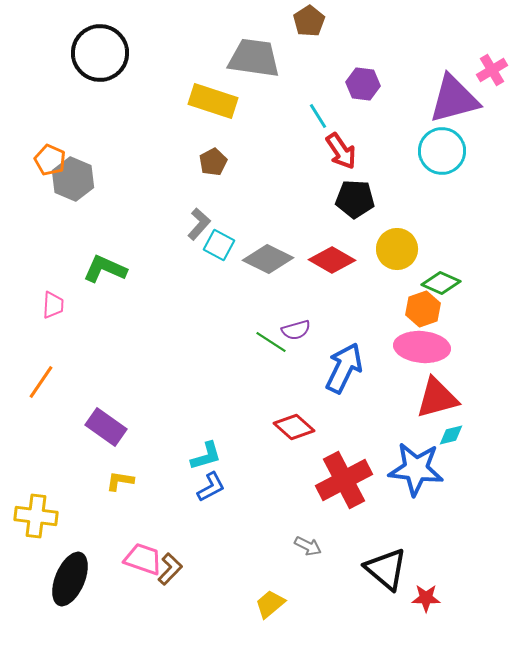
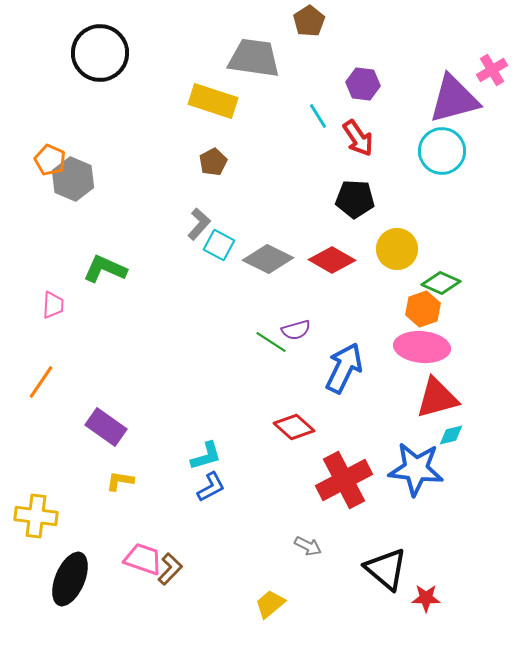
red arrow at (341, 151): moved 17 px right, 13 px up
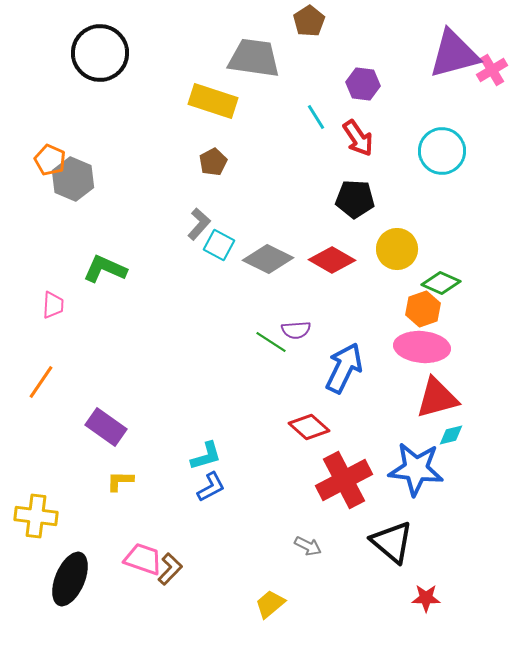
purple triangle at (454, 99): moved 45 px up
cyan line at (318, 116): moved 2 px left, 1 px down
purple semicircle at (296, 330): rotated 12 degrees clockwise
red diamond at (294, 427): moved 15 px right
yellow L-shape at (120, 481): rotated 8 degrees counterclockwise
black triangle at (386, 569): moved 6 px right, 27 px up
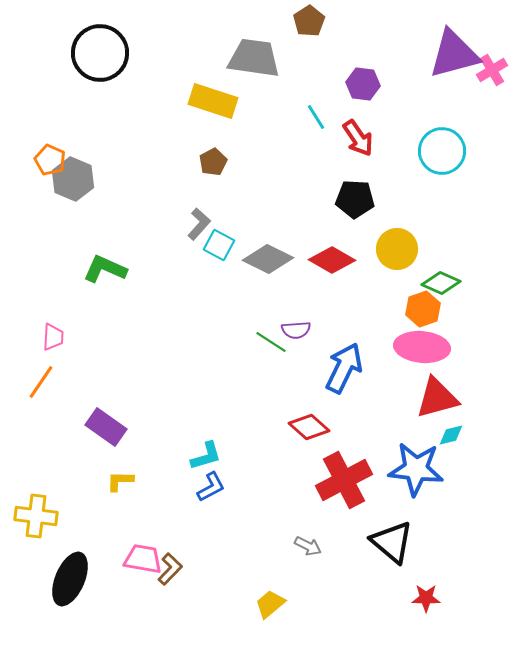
pink trapezoid at (53, 305): moved 32 px down
pink trapezoid at (143, 559): rotated 9 degrees counterclockwise
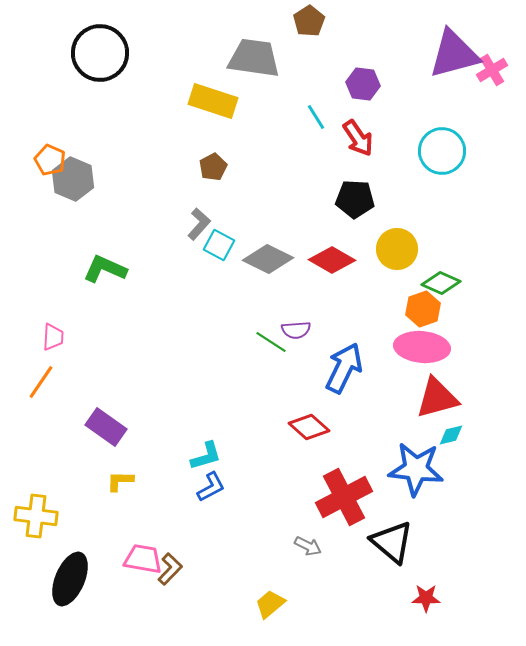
brown pentagon at (213, 162): moved 5 px down
red cross at (344, 480): moved 17 px down
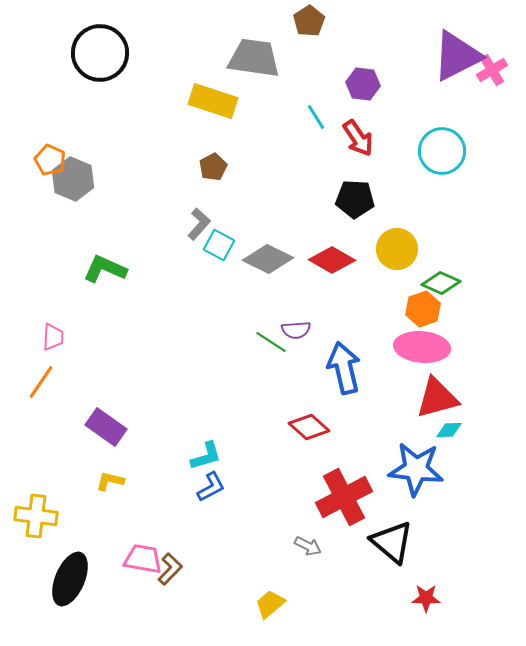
purple triangle at (454, 54): moved 3 px right, 2 px down; rotated 12 degrees counterclockwise
blue arrow at (344, 368): rotated 39 degrees counterclockwise
cyan diamond at (451, 435): moved 2 px left, 5 px up; rotated 12 degrees clockwise
yellow L-shape at (120, 481): moved 10 px left; rotated 12 degrees clockwise
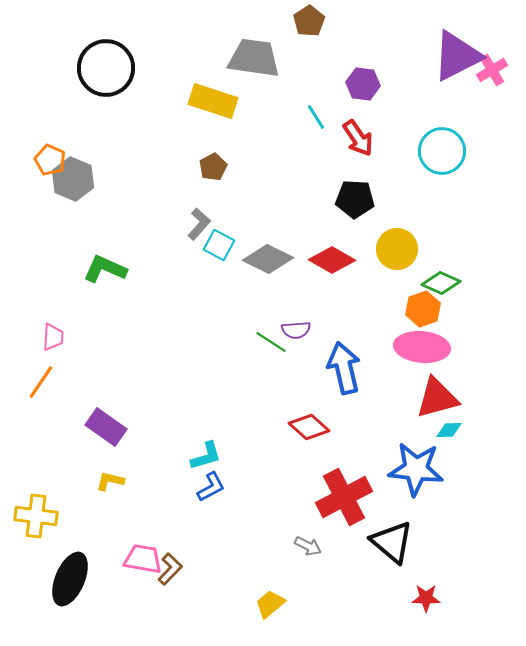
black circle at (100, 53): moved 6 px right, 15 px down
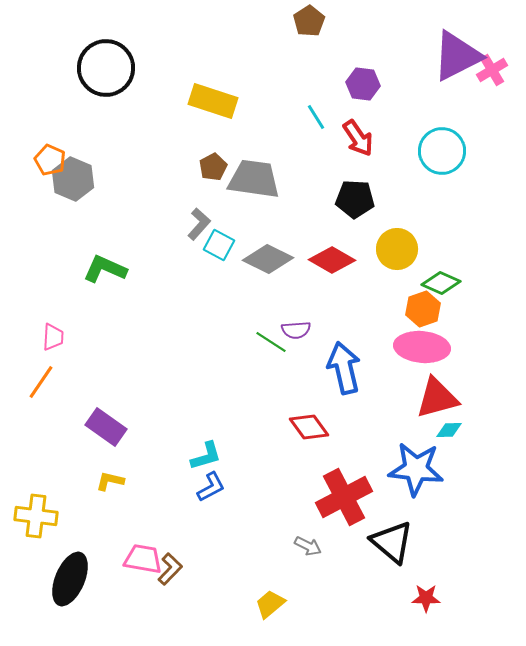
gray trapezoid at (254, 58): moved 121 px down
red diamond at (309, 427): rotated 12 degrees clockwise
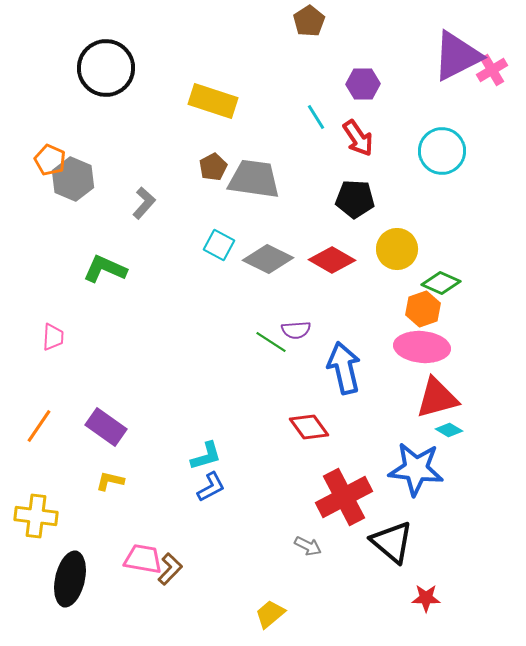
purple hexagon at (363, 84): rotated 8 degrees counterclockwise
gray L-shape at (199, 224): moved 55 px left, 21 px up
orange line at (41, 382): moved 2 px left, 44 px down
cyan diamond at (449, 430): rotated 32 degrees clockwise
black ellipse at (70, 579): rotated 10 degrees counterclockwise
yellow trapezoid at (270, 604): moved 10 px down
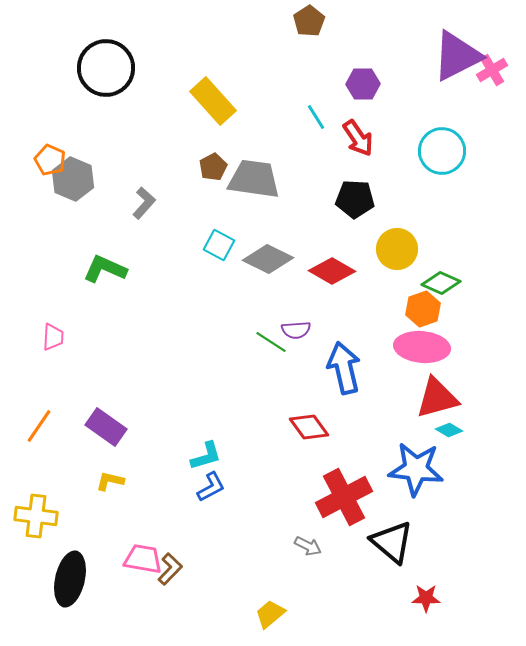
yellow rectangle at (213, 101): rotated 30 degrees clockwise
red diamond at (332, 260): moved 11 px down
